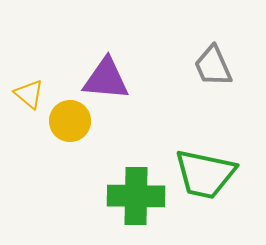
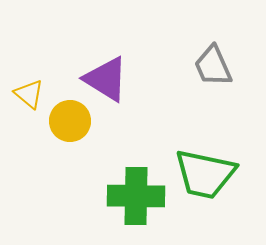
purple triangle: rotated 27 degrees clockwise
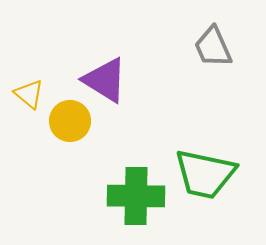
gray trapezoid: moved 19 px up
purple triangle: moved 1 px left, 1 px down
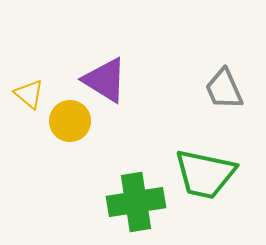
gray trapezoid: moved 11 px right, 42 px down
green cross: moved 6 px down; rotated 10 degrees counterclockwise
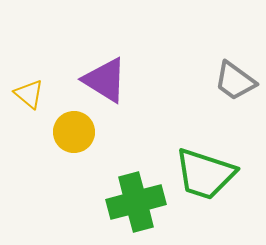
gray trapezoid: moved 11 px right, 8 px up; rotated 30 degrees counterclockwise
yellow circle: moved 4 px right, 11 px down
green trapezoid: rotated 6 degrees clockwise
green cross: rotated 6 degrees counterclockwise
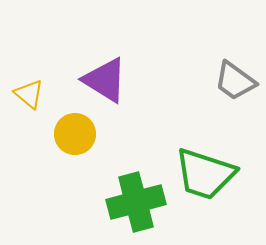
yellow circle: moved 1 px right, 2 px down
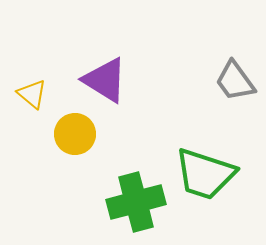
gray trapezoid: rotated 18 degrees clockwise
yellow triangle: moved 3 px right
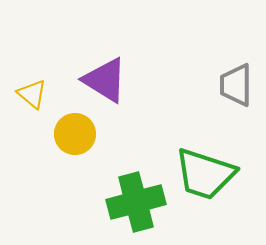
gray trapezoid: moved 1 px right, 4 px down; rotated 36 degrees clockwise
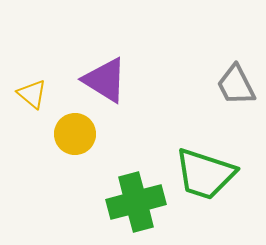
gray trapezoid: rotated 27 degrees counterclockwise
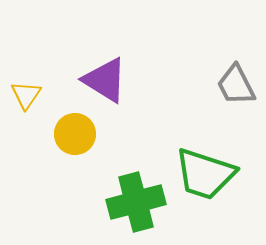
yellow triangle: moved 6 px left, 1 px down; rotated 24 degrees clockwise
